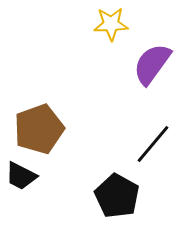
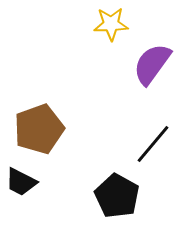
black trapezoid: moved 6 px down
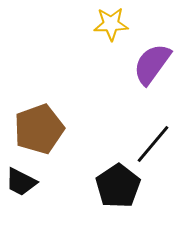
black pentagon: moved 1 px right, 10 px up; rotated 9 degrees clockwise
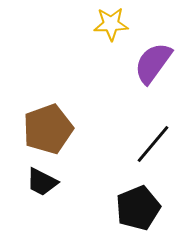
purple semicircle: moved 1 px right, 1 px up
brown pentagon: moved 9 px right
black trapezoid: moved 21 px right
black pentagon: moved 20 px right, 22 px down; rotated 12 degrees clockwise
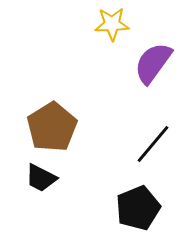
yellow star: moved 1 px right
brown pentagon: moved 4 px right, 2 px up; rotated 12 degrees counterclockwise
black trapezoid: moved 1 px left, 4 px up
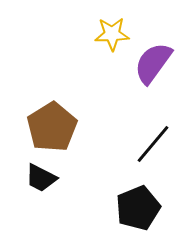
yellow star: moved 10 px down
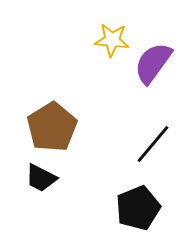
yellow star: moved 6 px down; rotated 8 degrees clockwise
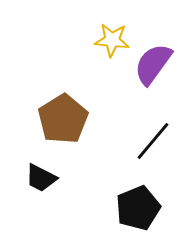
purple semicircle: moved 1 px down
brown pentagon: moved 11 px right, 8 px up
black line: moved 3 px up
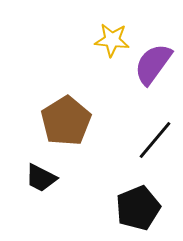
brown pentagon: moved 3 px right, 2 px down
black line: moved 2 px right, 1 px up
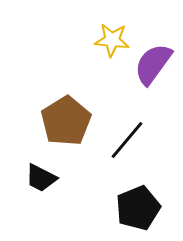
black line: moved 28 px left
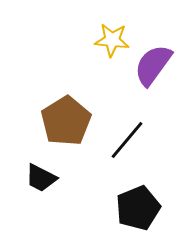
purple semicircle: moved 1 px down
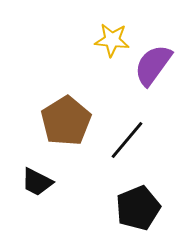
black trapezoid: moved 4 px left, 4 px down
